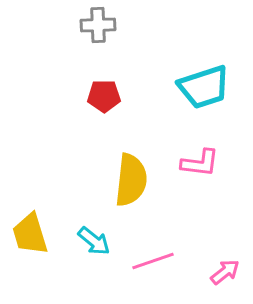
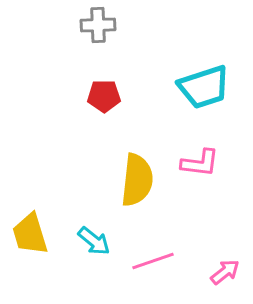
yellow semicircle: moved 6 px right
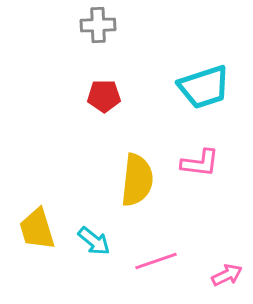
yellow trapezoid: moved 7 px right, 5 px up
pink line: moved 3 px right
pink arrow: moved 2 px right, 3 px down; rotated 12 degrees clockwise
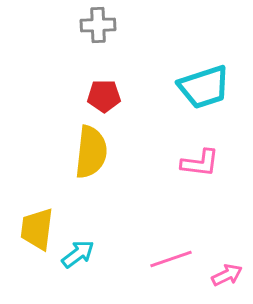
yellow semicircle: moved 46 px left, 28 px up
yellow trapezoid: rotated 24 degrees clockwise
cyan arrow: moved 16 px left, 13 px down; rotated 76 degrees counterclockwise
pink line: moved 15 px right, 2 px up
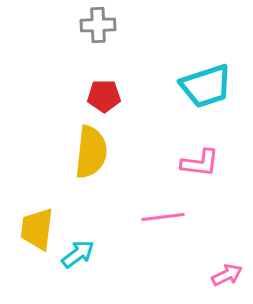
cyan trapezoid: moved 2 px right, 1 px up
pink line: moved 8 px left, 42 px up; rotated 12 degrees clockwise
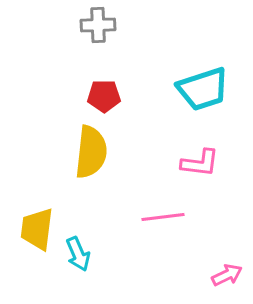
cyan trapezoid: moved 3 px left, 3 px down
cyan arrow: rotated 104 degrees clockwise
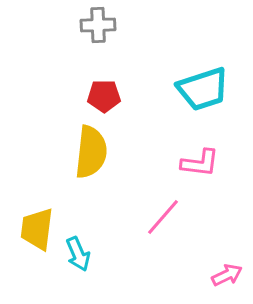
pink line: rotated 42 degrees counterclockwise
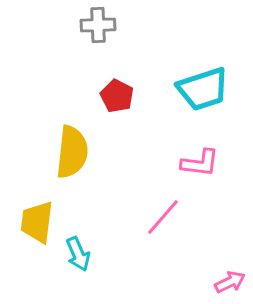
red pentagon: moved 13 px right; rotated 28 degrees clockwise
yellow semicircle: moved 19 px left
yellow trapezoid: moved 7 px up
pink arrow: moved 3 px right, 7 px down
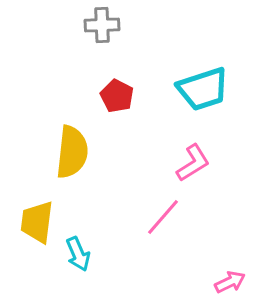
gray cross: moved 4 px right
pink L-shape: moved 7 px left; rotated 39 degrees counterclockwise
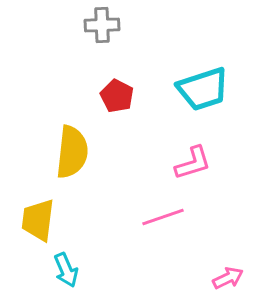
pink L-shape: rotated 15 degrees clockwise
pink line: rotated 30 degrees clockwise
yellow trapezoid: moved 1 px right, 2 px up
cyan arrow: moved 12 px left, 16 px down
pink arrow: moved 2 px left, 4 px up
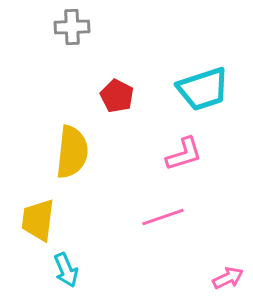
gray cross: moved 30 px left, 2 px down
pink L-shape: moved 9 px left, 9 px up
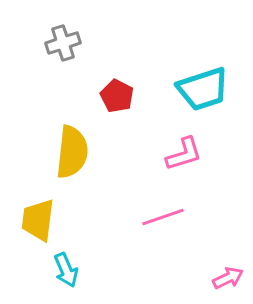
gray cross: moved 9 px left, 16 px down; rotated 16 degrees counterclockwise
